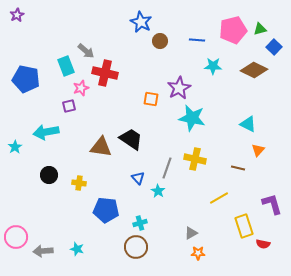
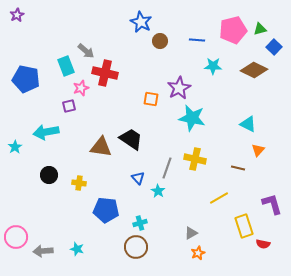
orange star at (198, 253): rotated 24 degrees counterclockwise
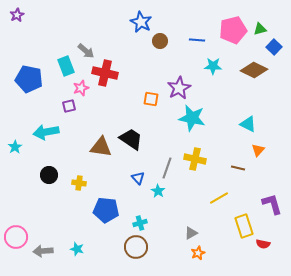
blue pentagon at (26, 79): moved 3 px right
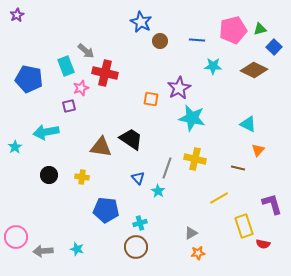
yellow cross at (79, 183): moved 3 px right, 6 px up
orange star at (198, 253): rotated 16 degrees clockwise
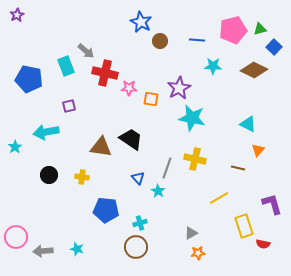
pink star at (81, 88): moved 48 px right; rotated 21 degrees clockwise
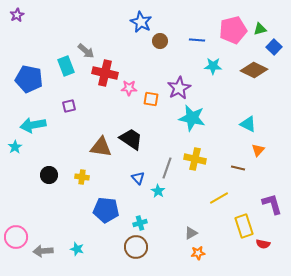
cyan arrow at (46, 132): moved 13 px left, 7 px up
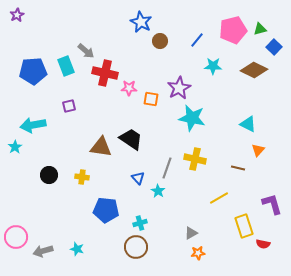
blue line at (197, 40): rotated 56 degrees counterclockwise
blue pentagon at (29, 79): moved 4 px right, 8 px up; rotated 16 degrees counterclockwise
gray arrow at (43, 251): rotated 12 degrees counterclockwise
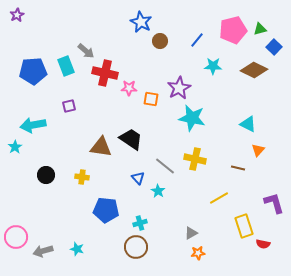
gray line at (167, 168): moved 2 px left, 2 px up; rotated 70 degrees counterclockwise
black circle at (49, 175): moved 3 px left
purple L-shape at (272, 204): moved 2 px right, 1 px up
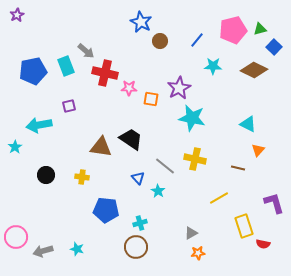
blue pentagon at (33, 71): rotated 8 degrees counterclockwise
cyan arrow at (33, 125): moved 6 px right
